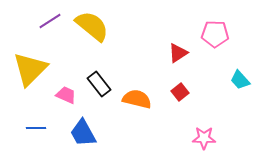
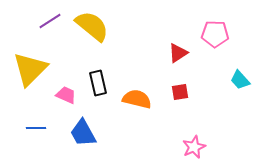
black rectangle: moved 1 px left, 1 px up; rotated 25 degrees clockwise
red square: rotated 30 degrees clockwise
pink star: moved 10 px left, 9 px down; rotated 25 degrees counterclockwise
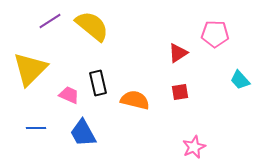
pink trapezoid: moved 3 px right
orange semicircle: moved 2 px left, 1 px down
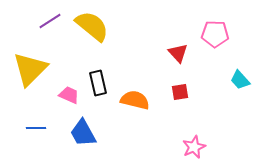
red triangle: rotated 40 degrees counterclockwise
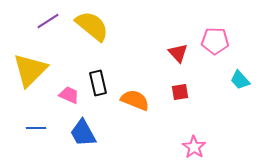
purple line: moved 2 px left
pink pentagon: moved 7 px down
yellow triangle: moved 1 px down
orange semicircle: rotated 8 degrees clockwise
pink star: rotated 15 degrees counterclockwise
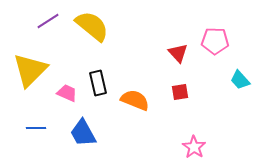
pink trapezoid: moved 2 px left, 2 px up
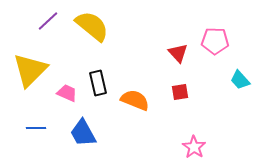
purple line: rotated 10 degrees counterclockwise
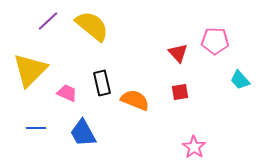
black rectangle: moved 4 px right
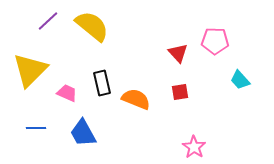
orange semicircle: moved 1 px right, 1 px up
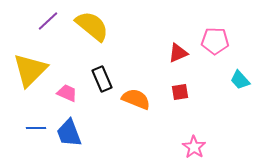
red triangle: rotated 50 degrees clockwise
black rectangle: moved 4 px up; rotated 10 degrees counterclockwise
blue trapezoid: moved 14 px left; rotated 8 degrees clockwise
